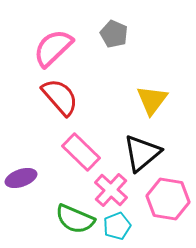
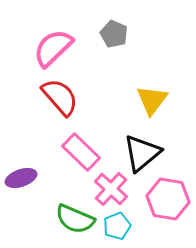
pink cross: moved 1 px up
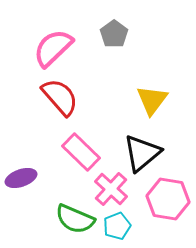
gray pentagon: rotated 12 degrees clockwise
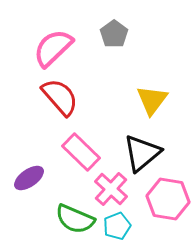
purple ellipse: moved 8 px right; rotated 16 degrees counterclockwise
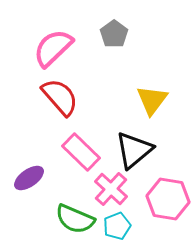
black triangle: moved 8 px left, 3 px up
